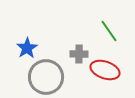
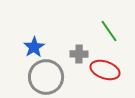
blue star: moved 7 px right, 1 px up
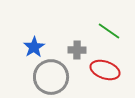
green line: rotated 20 degrees counterclockwise
gray cross: moved 2 px left, 4 px up
gray circle: moved 5 px right
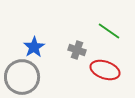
gray cross: rotated 18 degrees clockwise
gray circle: moved 29 px left
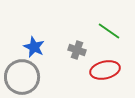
blue star: rotated 15 degrees counterclockwise
red ellipse: rotated 32 degrees counterclockwise
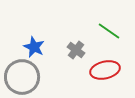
gray cross: moved 1 px left; rotated 18 degrees clockwise
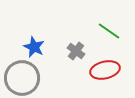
gray cross: moved 1 px down
gray circle: moved 1 px down
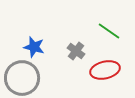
blue star: rotated 10 degrees counterclockwise
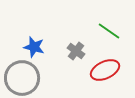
red ellipse: rotated 12 degrees counterclockwise
